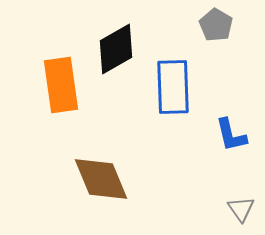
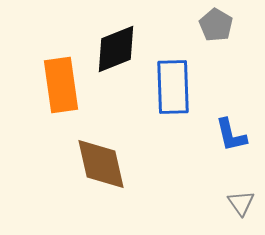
black diamond: rotated 8 degrees clockwise
brown diamond: moved 15 px up; rotated 10 degrees clockwise
gray triangle: moved 6 px up
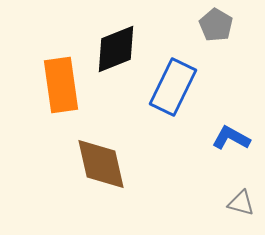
blue rectangle: rotated 28 degrees clockwise
blue L-shape: moved 3 px down; rotated 132 degrees clockwise
gray triangle: rotated 40 degrees counterclockwise
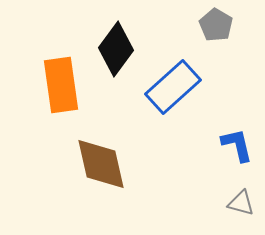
black diamond: rotated 32 degrees counterclockwise
blue rectangle: rotated 22 degrees clockwise
blue L-shape: moved 6 px right, 7 px down; rotated 48 degrees clockwise
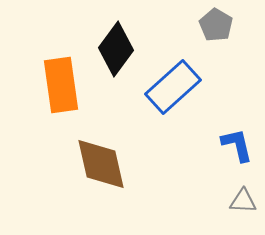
gray triangle: moved 2 px right, 2 px up; rotated 12 degrees counterclockwise
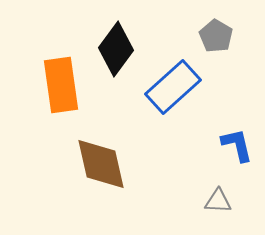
gray pentagon: moved 11 px down
gray triangle: moved 25 px left
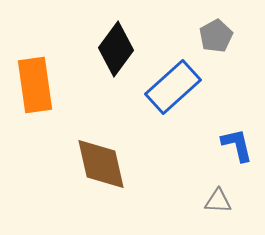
gray pentagon: rotated 12 degrees clockwise
orange rectangle: moved 26 px left
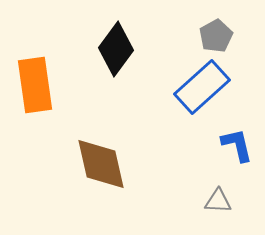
blue rectangle: moved 29 px right
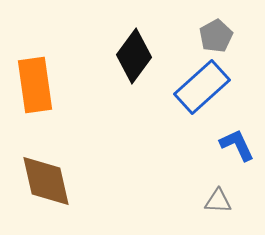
black diamond: moved 18 px right, 7 px down
blue L-shape: rotated 12 degrees counterclockwise
brown diamond: moved 55 px left, 17 px down
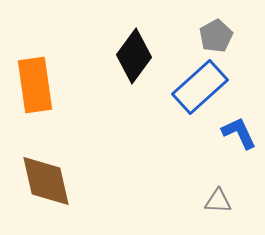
blue rectangle: moved 2 px left
blue L-shape: moved 2 px right, 12 px up
